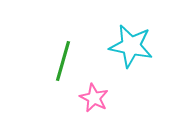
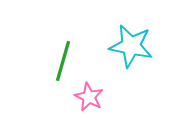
pink star: moved 5 px left, 1 px up
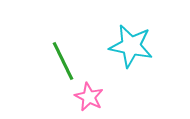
green line: rotated 42 degrees counterclockwise
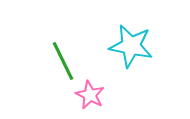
pink star: moved 1 px right, 2 px up
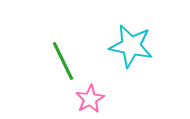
pink star: moved 4 px down; rotated 16 degrees clockwise
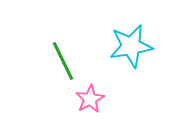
cyan star: rotated 21 degrees counterclockwise
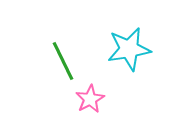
cyan star: moved 2 px left, 3 px down
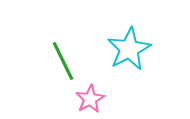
cyan star: rotated 18 degrees counterclockwise
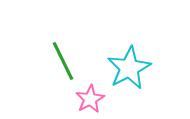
cyan star: moved 19 px down
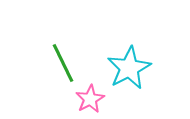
green line: moved 2 px down
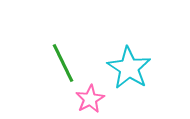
cyan star: rotated 12 degrees counterclockwise
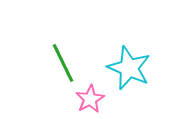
cyan star: rotated 9 degrees counterclockwise
